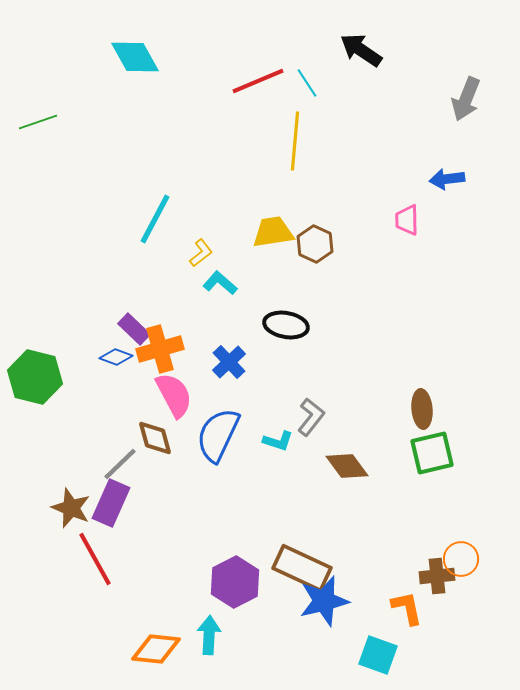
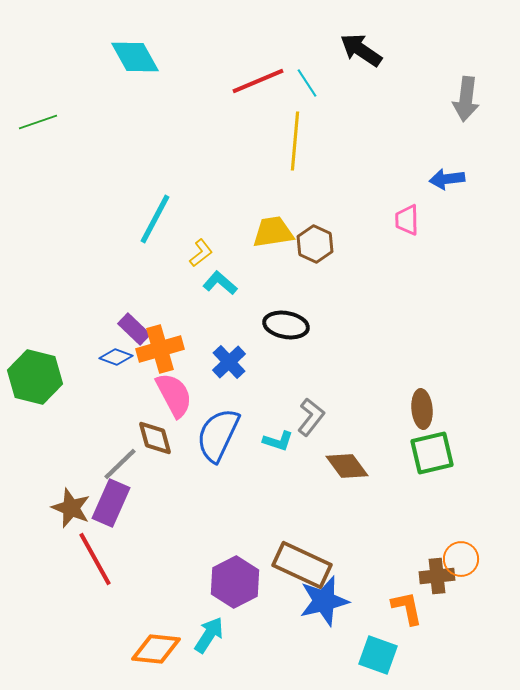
gray arrow at (466, 99): rotated 15 degrees counterclockwise
brown rectangle at (302, 568): moved 3 px up
cyan arrow at (209, 635): rotated 30 degrees clockwise
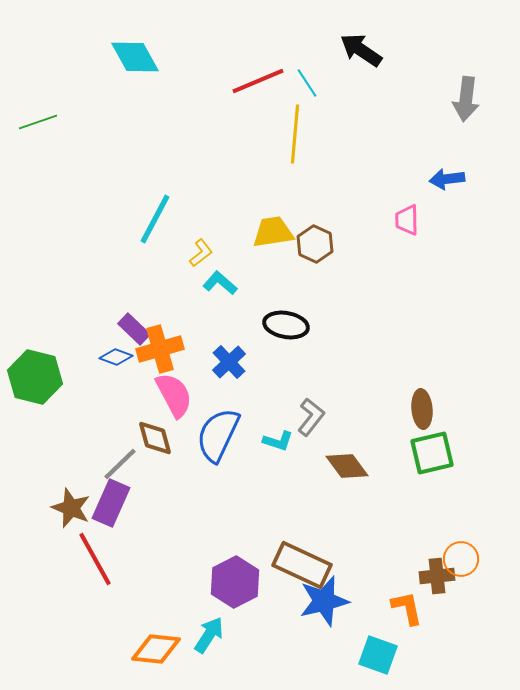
yellow line at (295, 141): moved 7 px up
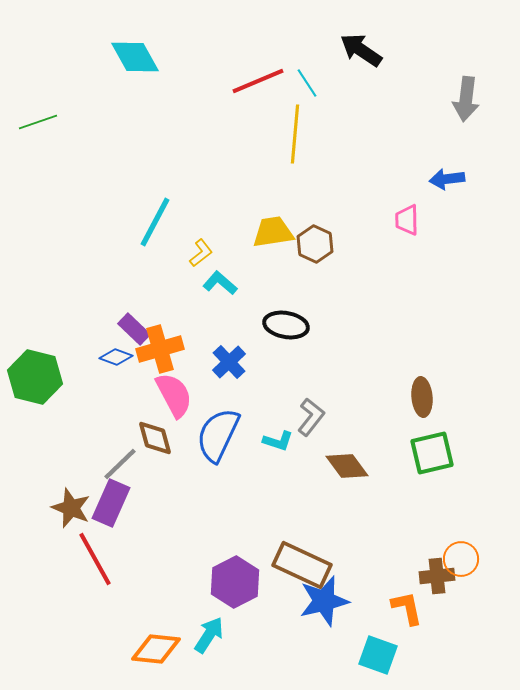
cyan line at (155, 219): moved 3 px down
brown ellipse at (422, 409): moved 12 px up
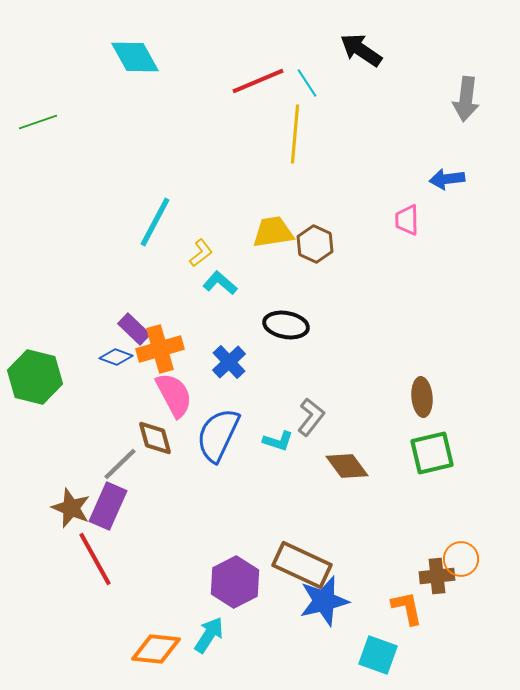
purple rectangle at (111, 503): moved 3 px left, 3 px down
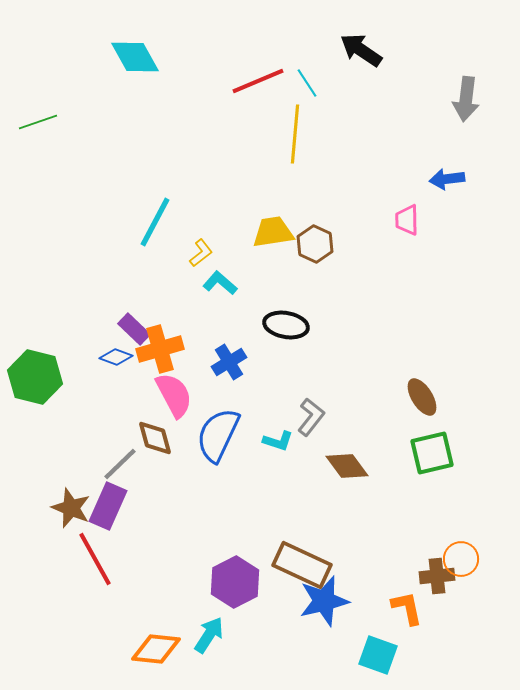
blue cross at (229, 362): rotated 12 degrees clockwise
brown ellipse at (422, 397): rotated 27 degrees counterclockwise
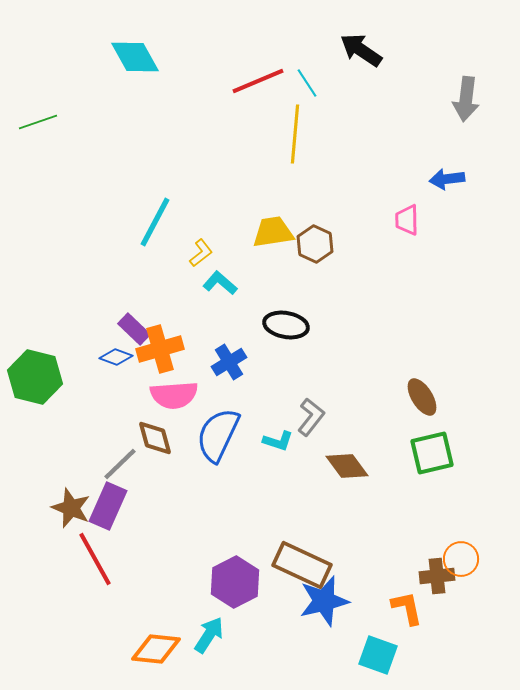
pink semicircle at (174, 395): rotated 114 degrees clockwise
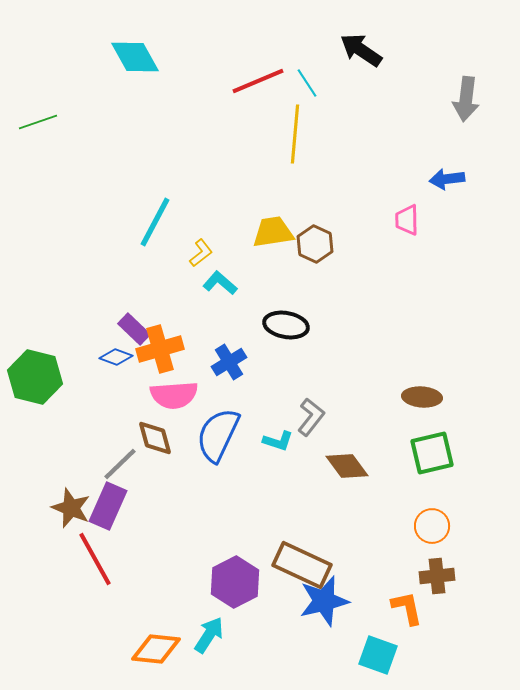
brown ellipse at (422, 397): rotated 54 degrees counterclockwise
orange circle at (461, 559): moved 29 px left, 33 px up
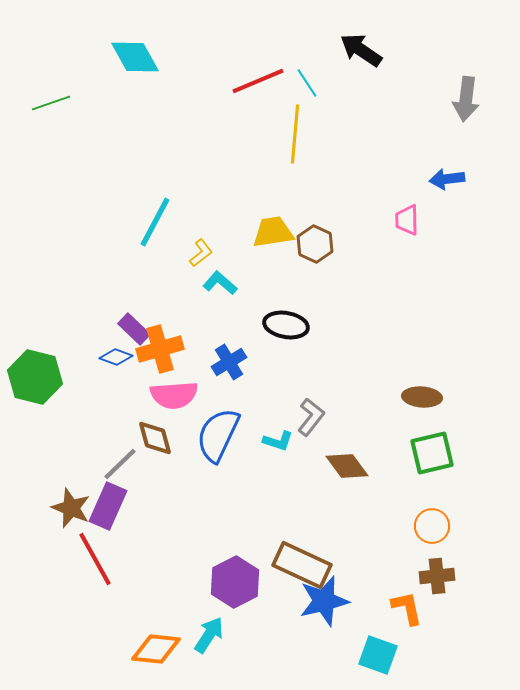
green line at (38, 122): moved 13 px right, 19 px up
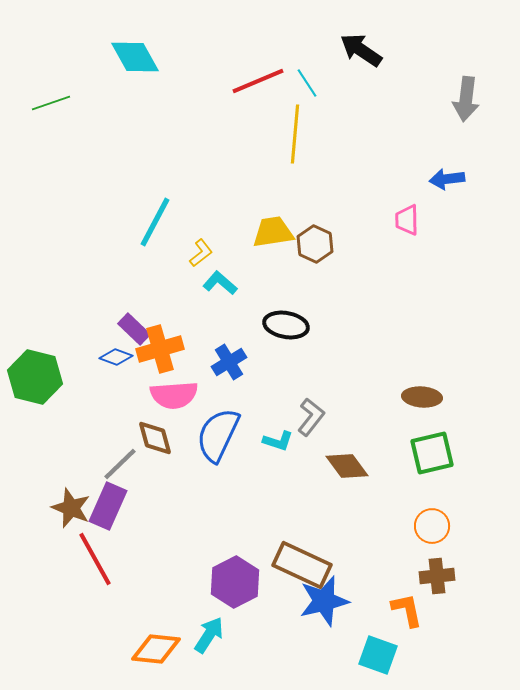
orange L-shape at (407, 608): moved 2 px down
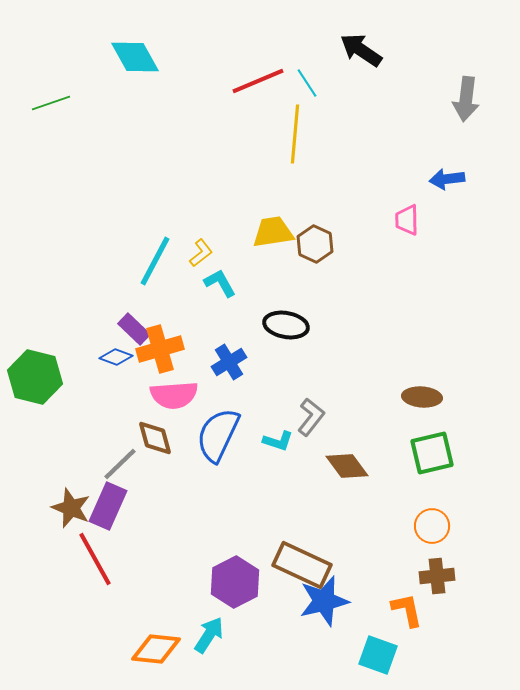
cyan line at (155, 222): moved 39 px down
cyan L-shape at (220, 283): rotated 20 degrees clockwise
